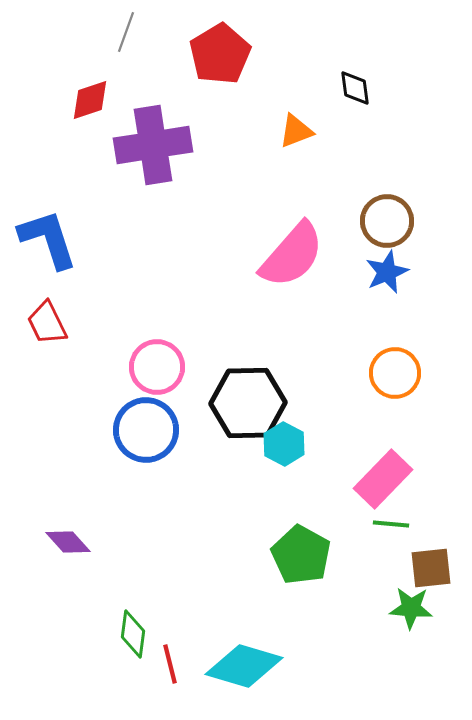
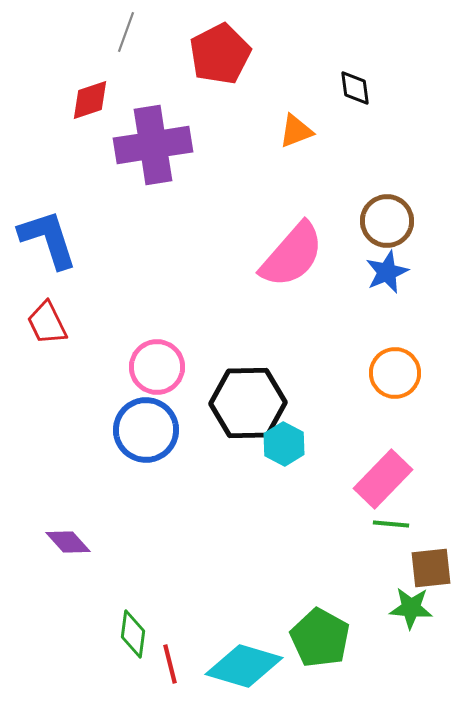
red pentagon: rotated 4 degrees clockwise
green pentagon: moved 19 px right, 83 px down
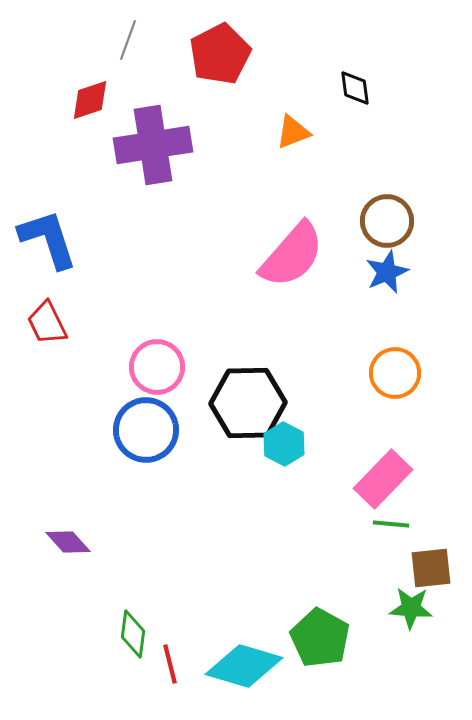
gray line: moved 2 px right, 8 px down
orange triangle: moved 3 px left, 1 px down
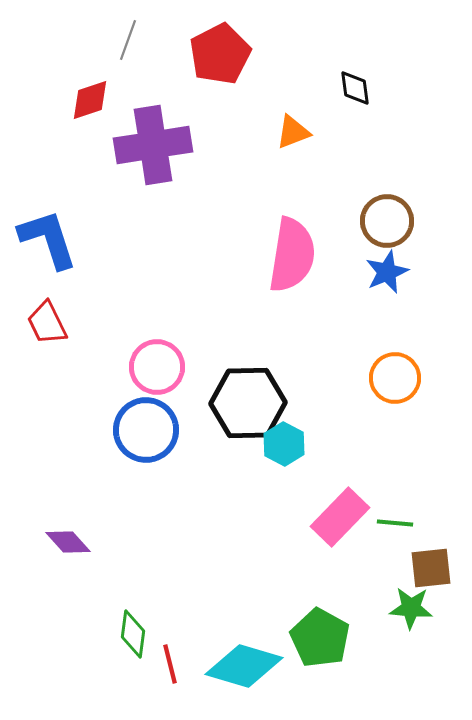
pink semicircle: rotated 32 degrees counterclockwise
orange circle: moved 5 px down
pink rectangle: moved 43 px left, 38 px down
green line: moved 4 px right, 1 px up
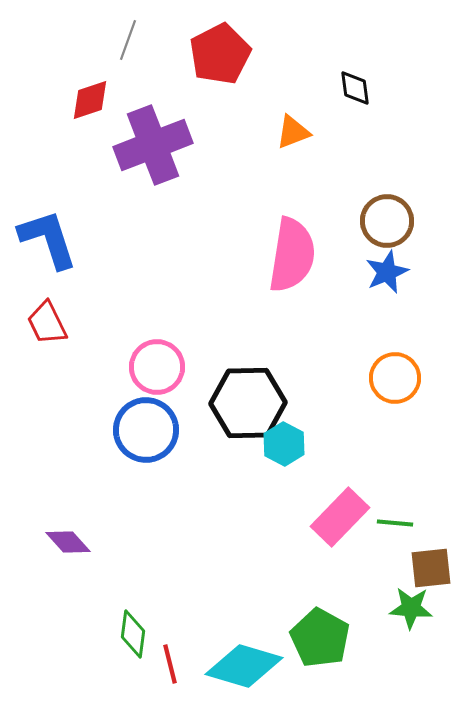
purple cross: rotated 12 degrees counterclockwise
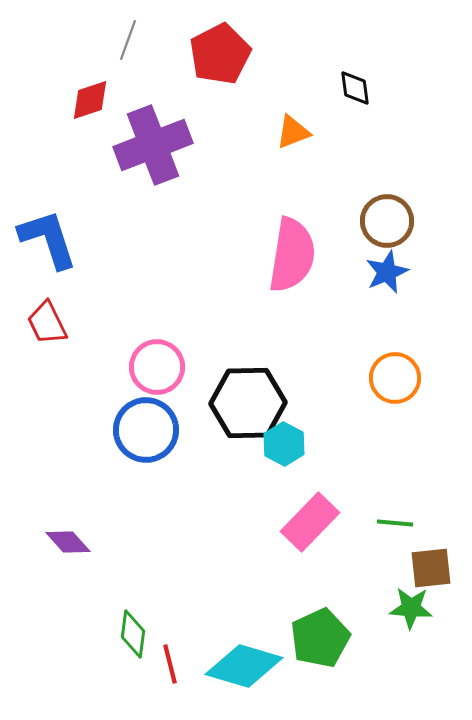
pink rectangle: moved 30 px left, 5 px down
green pentagon: rotated 18 degrees clockwise
